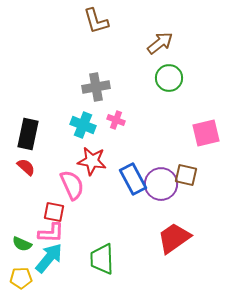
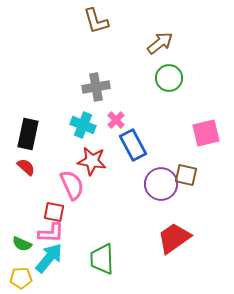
pink cross: rotated 24 degrees clockwise
blue rectangle: moved 34 px up
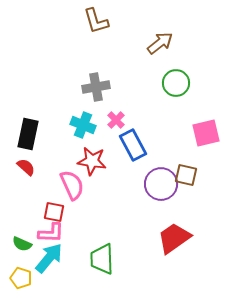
green circle: moved 7 px right, 5 px down
yellow pentagon: rotated 20 degrees clockwise
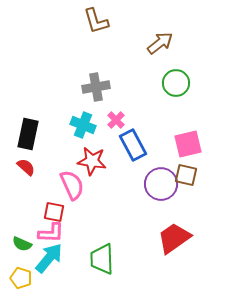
pink square: moved 18 px left, 11 px down
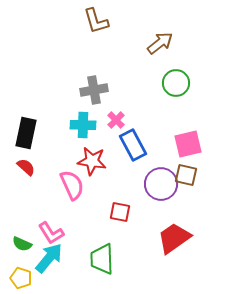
gray cross: moved 2 px left, 3 px down
cyan cross: rotated 20 degrees counterclockwise
black rectangle: moved 2 px left, 1 px up
red square: moved 66 px right
pink L-shape: rotated 56 degrees clockwise
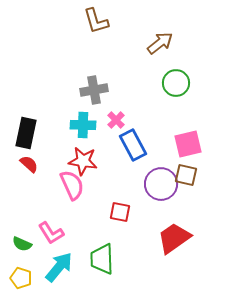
red star: moved 9 px left
red semicircle: moved 3 px right, 3 px up
cyan arrow: moved 10 px right, 9 px down
